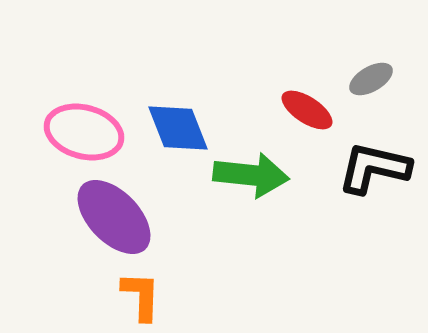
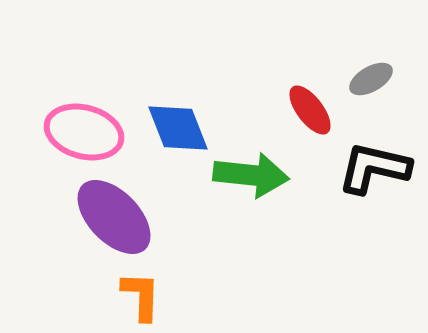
red ellipse: moved 3 px right; rotated 20 degrees clockwise
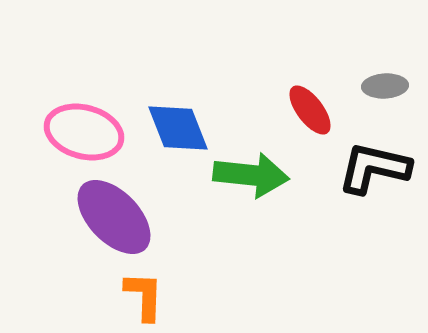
gray ellipse: moved 14 px right, 7 px down; rotated 27 degrees clockwise
orange L-shape: moved 3 px right
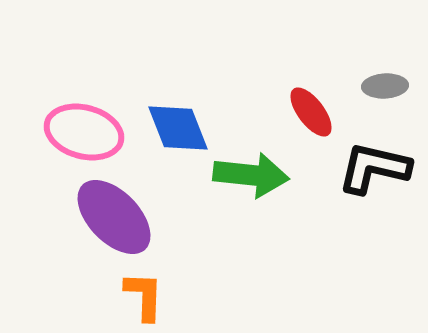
red ellipse: moved 1 px right, 2 px down
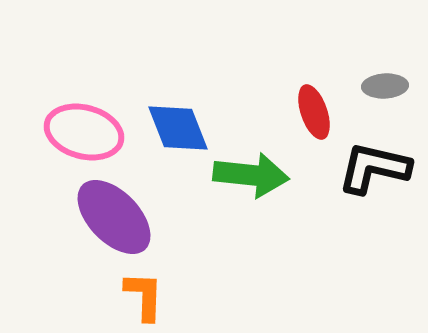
red ellipse: moved 3 px right; rotated 18 degrees clockwise
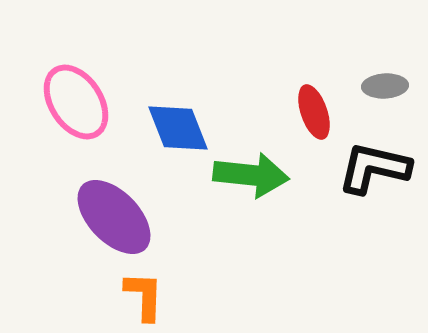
pink ellipse: moved 8 px left, 30 px up; rotated 42 degrees clockwise
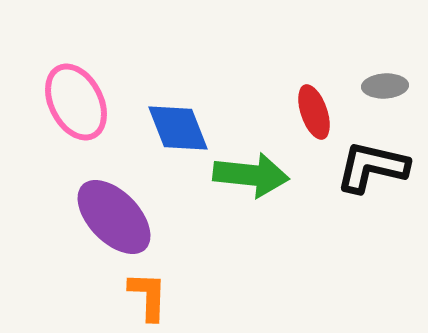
pink ellipse: rotated 6 degrees clockwise
black L-shape: moved 2 px left, 1 px up
orange L-shape: moved 4 px right
